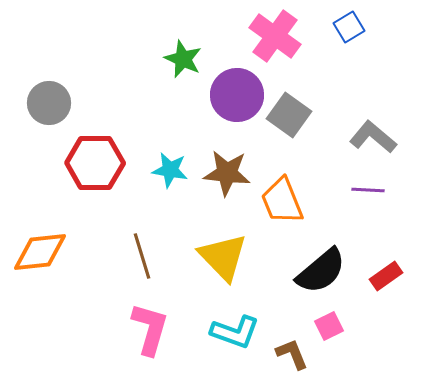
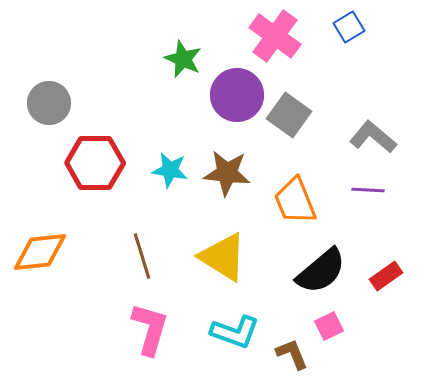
orange trapezoid: moved 13 px right
yellow triangle: rotated 14 degrees counterclockwise
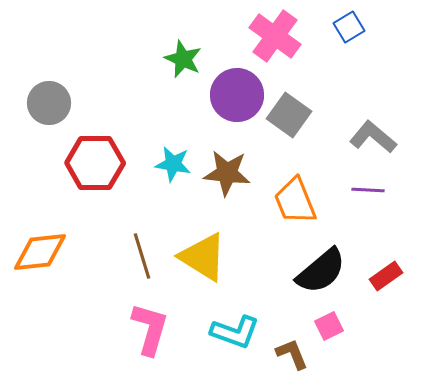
cyan star: moved 3 px right, 6 px up
yellow triangle: moved 20 px left
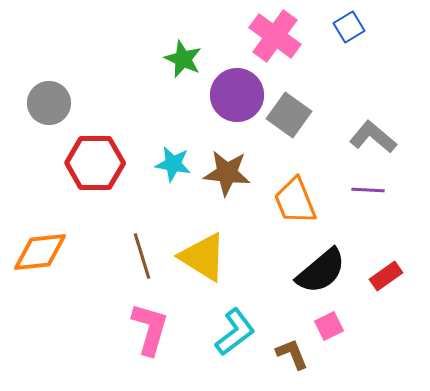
cyan L-shape: rotated 57 degrees counterclockwise
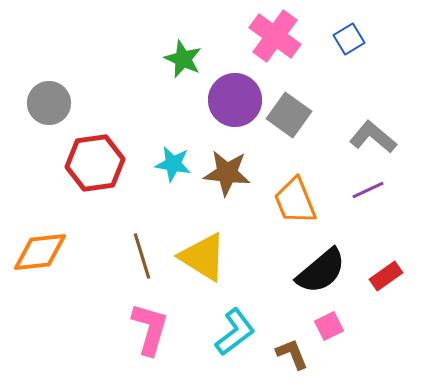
blue square: moved 12 px down
purple circle: moved 2 px left, 5 px down
red hexagon: rotated 8 degrees counterclockwise
purple line: rotated 28 degrees counterclockwise
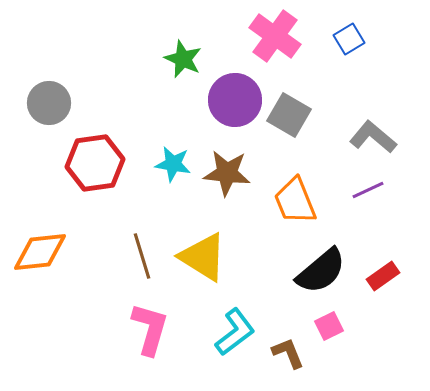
gray square: rotated 6 degrees counterclockwise
red rectangle: moved 3 px left
brown L-shape: moved 4 px left, 1 px up
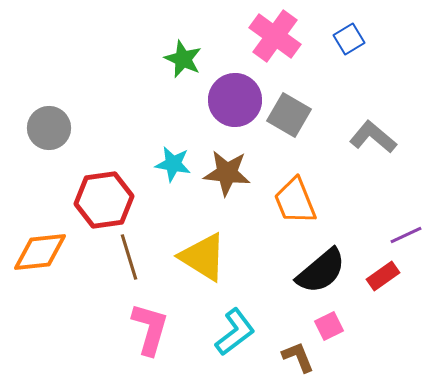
gray circle: moved 25 px down
red hexagon: moved 9 px right, 37 px down
purple line: moved 38 px right, 45 px down
brown line: moved 13 px left, 1 px down
brown L-shape: moved 10 px right, 4 px down
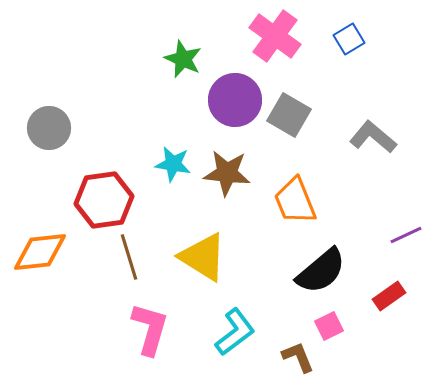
red rectangle: moved 6 px right, 20 px down
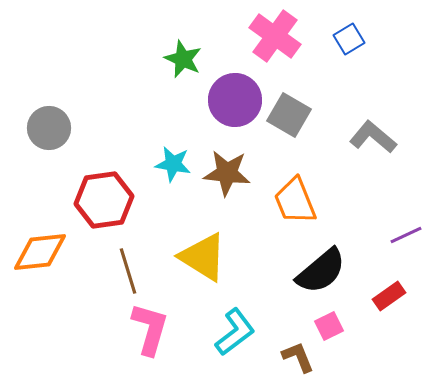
brown line: moved 1 px left, 14 px down
